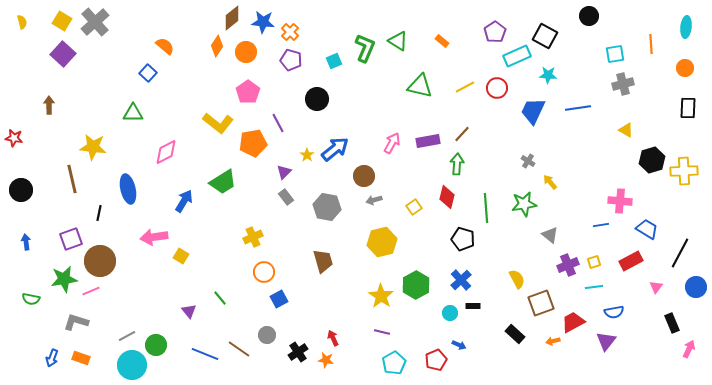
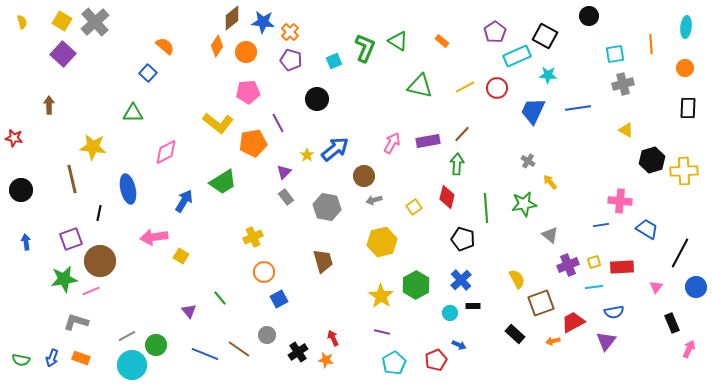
pink pentagon at (248, 92): rotated 30 degrees clockwise
red rectangle at (631, 261): moved 9 px left, 6 px down; rotated 25 degrees clockwise
green semicircle at (31, 299): moved 10 px left, 61 px down
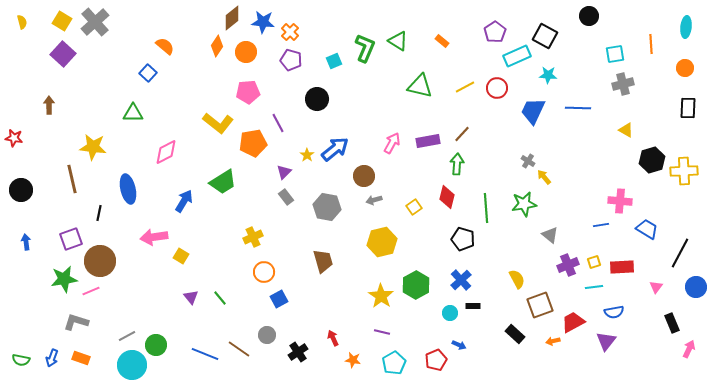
blue line at (578, 108): rotated 10 degrees clockwise
yellow arrow at (550, 182): moved 6 px left, 5 px up
brown square at (541, 303): moved 1 px left, 2 px down
purple triangle at (189, 311): moved 2 px right, 14 px up
orange star at (326, 360): moved 27 px right
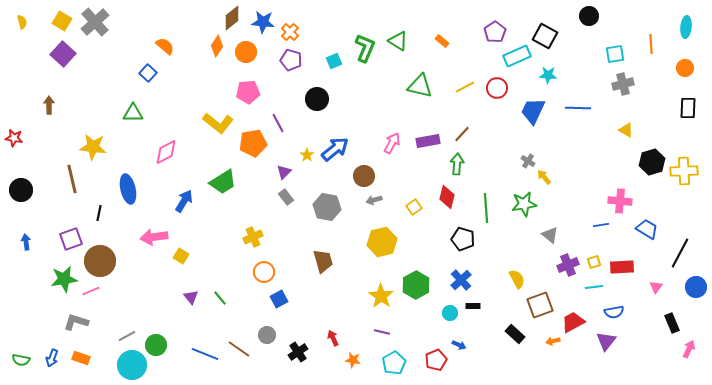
black hexagon at (652, 160): moved 2 px down
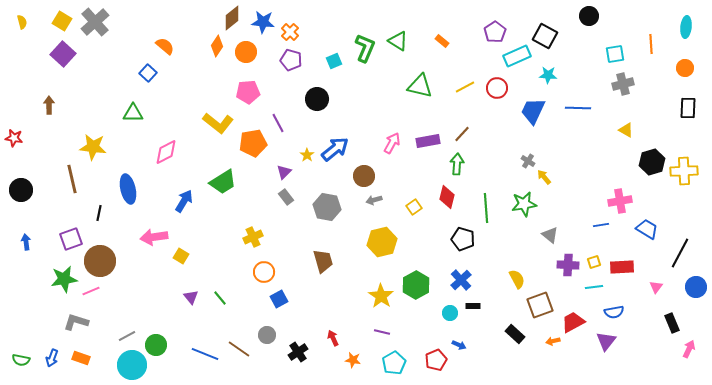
pink cross at (620, 201): rotated 15 degrees counterclockwise
purple cross at (568, 265): rotated 25 degrees clockwise
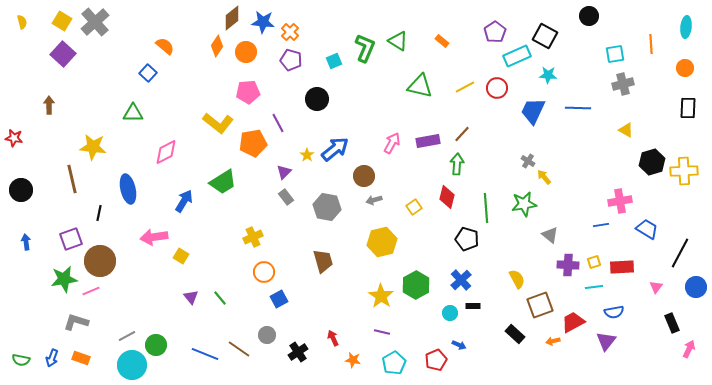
black pentagon at (463, 239): moved 4 px right
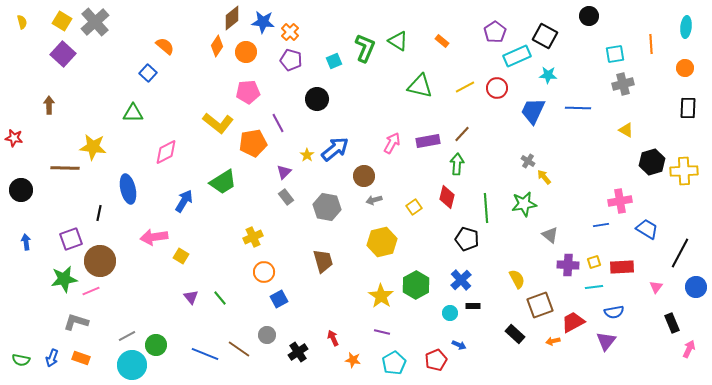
brown line at (72, 179): moved 7 px left, 11 px up; rotated 76 degrees counterclockwise
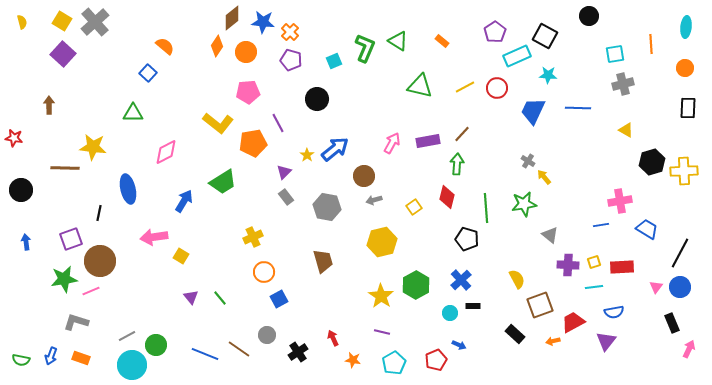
blue circle at (696, 287): moved 16 px left
blue arrow at (52, 358): moved 1 px left, 2 px up
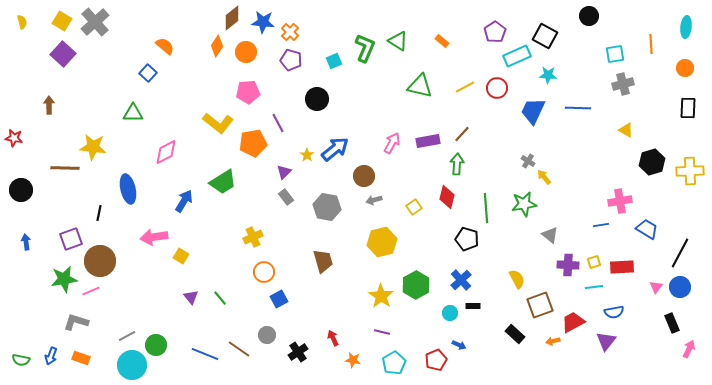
yellow cross at (684, 171): moved 6 px right
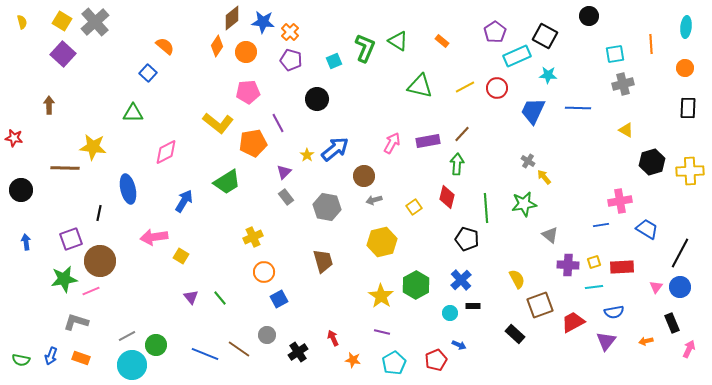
green trapezoid at (223, 182): moved 4 px right
orange arrow at (553, 341): moved 93 px right
